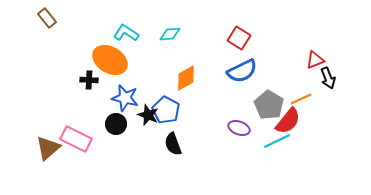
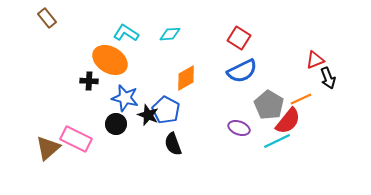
black cross: moved 1 px down
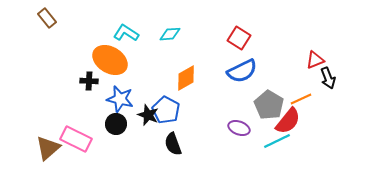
blue star: moved 5 px left, 1 px down
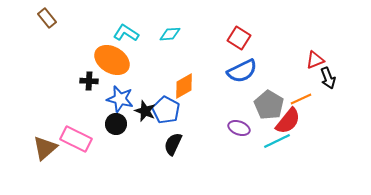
orange ellipse: moved 2 px right
orange diamond: moved 2 px left, 8 px down
black star: moved 3 px left, 4 px up
black semicircle: rotated 45 degrees clockwise
brown triangle: moved 3 px left
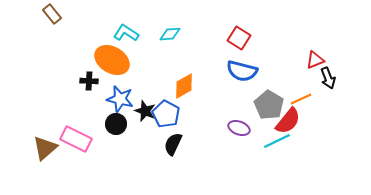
brown rectangle: moved 5 px right, 4 px up
blue semicircle: rotated 40 degrees clockwise
blue pentagon: moved 4 px down
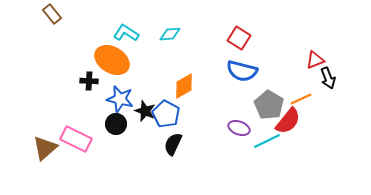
cyan line: moved 10 px left
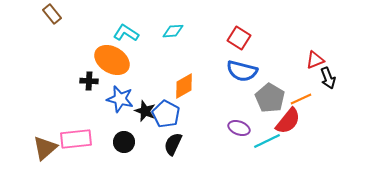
cyan diamond: moved 3 px right, 3 px up
gray pentagon: moved 1 px right, 7 px up
black circle: moved 8 px right, 18 px down
pink rectangle: rotated 32 degrees counterclockwise
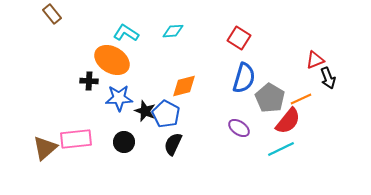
blue semicircle: moved 2 px right, 7 px down; rotated 88 degrees counterclockwise
orange diamond: rotated 16 degrees clockwise
blue star: moved 1 px left, 1 px up; rotated 16 degrees counterclockwise
purple ellipse: rotated 15 degrees clockwise
cyan line: moved 14 px right, 8 px down
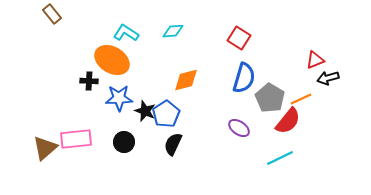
black arrow: rotated 95 degrees clockwise
orange diamond: moved 2 px right, 6 px up
blue pentagon: rotated 12 degrees clockwise
cyan line: moved 1 px left, 9 px down
